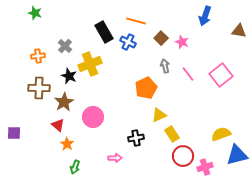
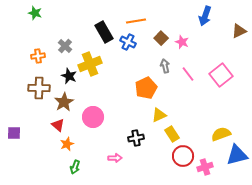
orange line: rotated 24 degrees counterclockwise
brown triangle: rotated 35 degrees counterclockwise
orange star: rotated 16 degrees clockwise
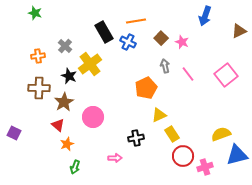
yellow cross: rotated 15 degrees counterclockwise
pink square: moved 5 px right
purple square: rotated 24 degrees clockwise
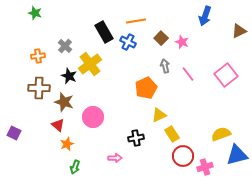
brown star: rotated 24 degrees counterclockwise
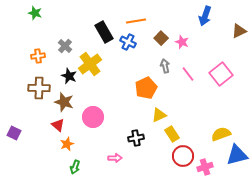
pink square: moved 5 px left, 1 px up
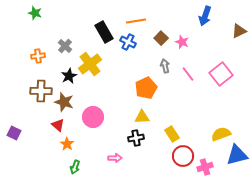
black star: rotated 21 degrees clockwise
brown cross: moved 2 px right, 3 px down
yellow triangle: moved 17 px left, 2 px down; rotated 21 degrees clockwise
orange star: rotated 16 degrees counterclockwise
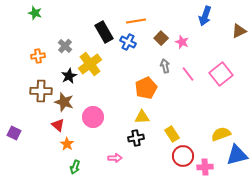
pink cross: rotated 14 degrees clockwise
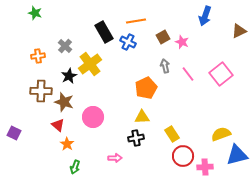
brown square: moved 2 px right, 1 px up; rotated 16 degrees clockwise
